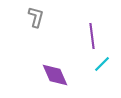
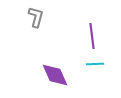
cyan line: moved 7 px left; rotated 42 degrees clockwise
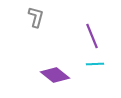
purple line: rotated 15 degrees counterclockwise
purple diamond: rotated 28 degrees counterclockwise
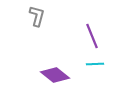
gray L-shape: moved 1 px right, 1 px up
